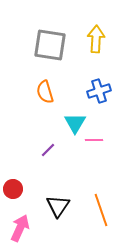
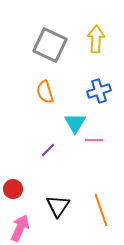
gray square: rotated 16 degrees clockwise
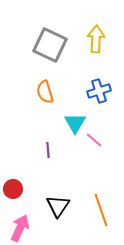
pink line: rotated 42 degrees clockwise
purple line: rotated 49 degrees counterclockwise
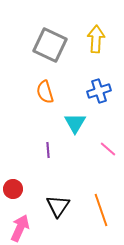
pink line: moved 14 px right, 9 px down
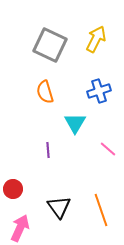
yellow arrow: rotated 24 degrees clockwise
black triangle: moved 1 px right, 1 px down; rotated 10 degrees counterclockwise
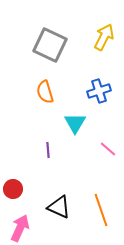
yellow arrow: moved 8 px right, 2 px up
black triangle: rotated 30 degrees counterclockwise
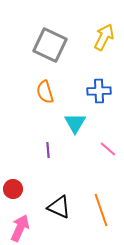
blue cross: rotated 15 degrees clockwise
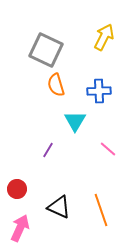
gray square: moved 4 px left, 5 px down
orange semicircle: moved 11 px right, 7 px up
cyan triangle: moved 2 px up
purple line: rotated 35 degrees clockwise
red circle: moved 4 px right
